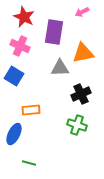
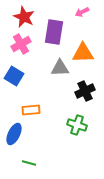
pink cross: moved 1 px right, 2 px up; rotated 36 degrees clockwise
orange triangle: rotated 10 degrees clockwise
black cross: moved 4 px right, 3 px up
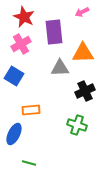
purple rectangle: rotated 15 degrees counterclockwise
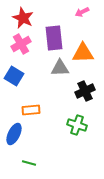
red star: moved 1 px left, 1 px down
purple rectangle: moved 6 px down
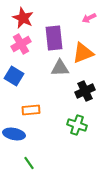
pink arrow: moved 7 px right, 6 px down
orange triangle: rotated 20 degrees counterclockwise
blue ellipse: rotated 75 degrees clockwise
green line: rotated 40 degrees clockwise
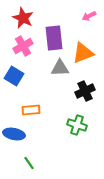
pink arrow: moved 2 px up
pink cross: moved 2 px right, 2 px down
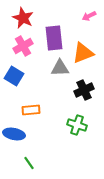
black cross: moved 1 px left, 1 px up
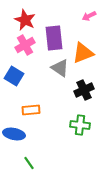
red star: moved 2 px right, 2 px down
pink cross: moved 2 px right, 1 px up
gray triangle: rotated 36 degrees clockwise
green cross: moved 3 px right; rotated 12 degrees counterclockwise
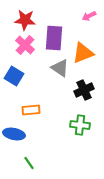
red star: rotated 20 degrees counterclockwise
purple rectangle: rotated 10 degrees clockwise
pink cross: rotated 18 degrees counterclockwise
